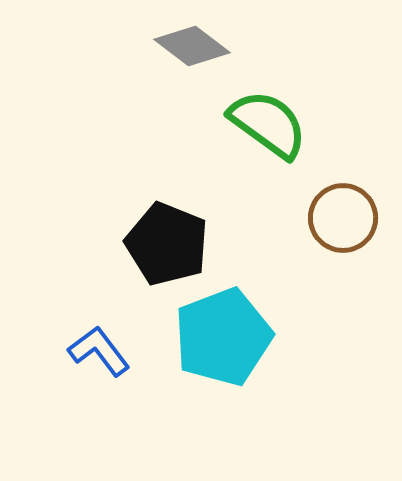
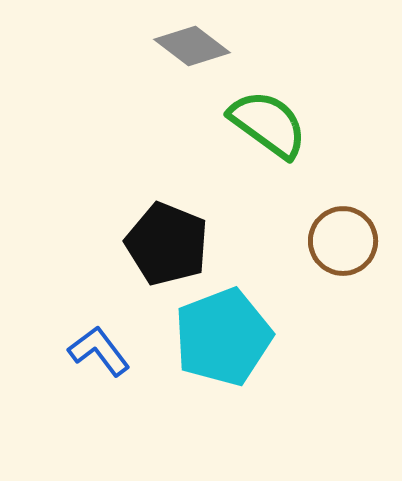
brown circle: moved 23 px down
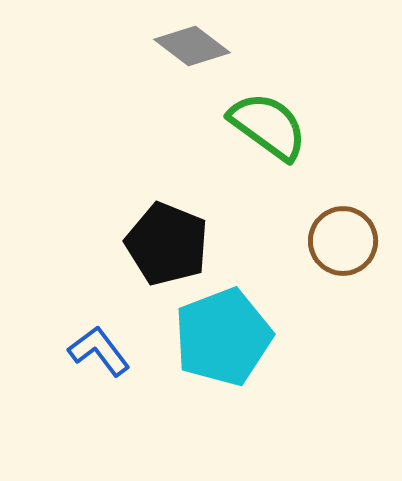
green semicircle: moved 2 px down
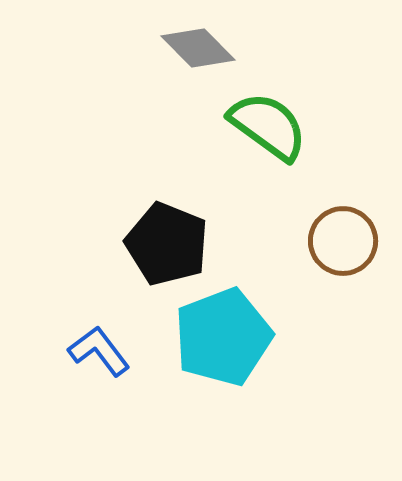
gray diamond: moved 6 px right, 2 px down; rotated 8 degrees clockwise
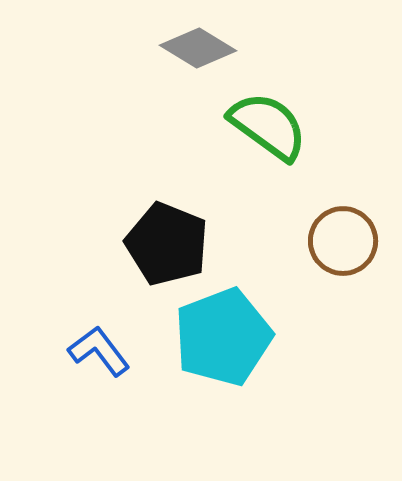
gray diamond: rotated 14 degrees counterclockwise
